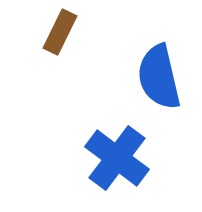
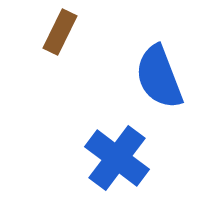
blue semicircle: rotated 8 degrees counterclockwise
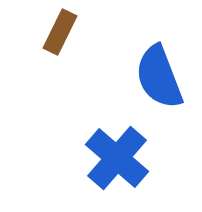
blue cross: rotated 4 degrees clockwise
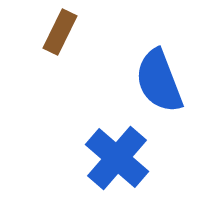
blue semicircle: moved 4 px down
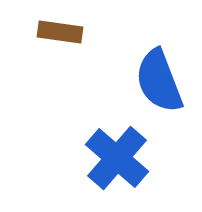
brown rectangle: rotated 72 degrees clockwise
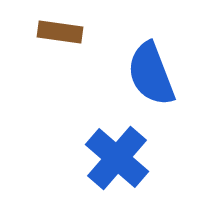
blue semicircle: moved 8 px left, 7 px up
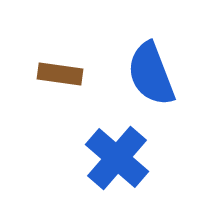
brown rectangle: moved 42 px down
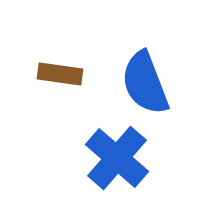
blue semicircle: moved 6 px left, 9 px down
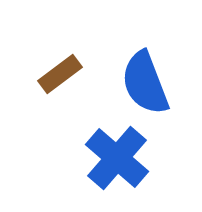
brown rectangle: rotated 45 degrees counterclockwise
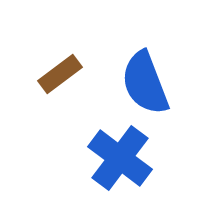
blue cross: moved 3 px right; rotated 4 degrees counterclockwise
